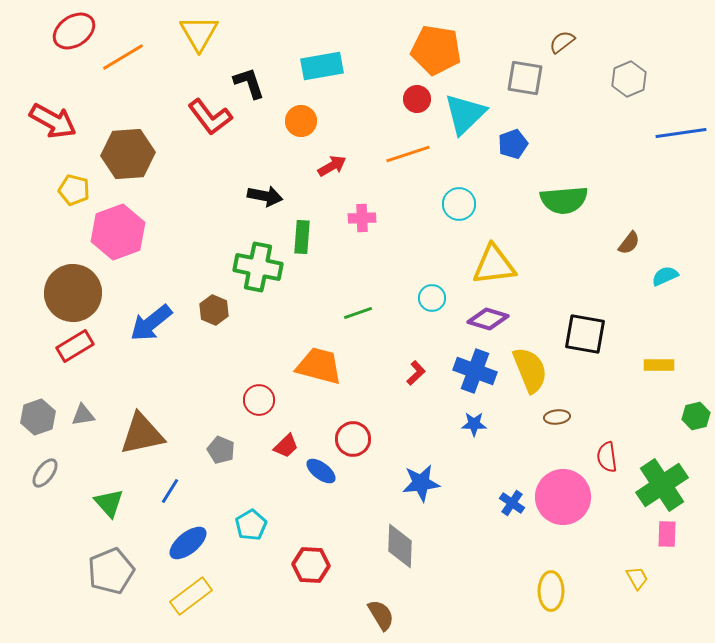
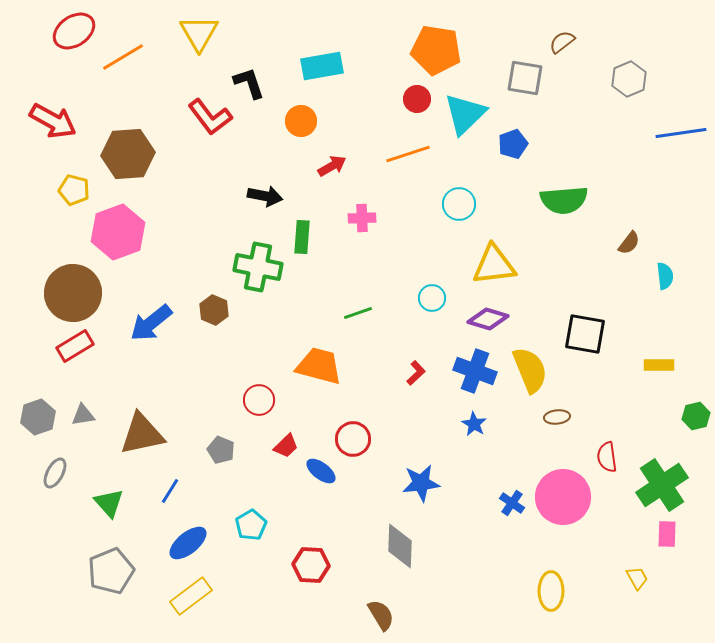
cyan semicircle at (665, 276): rotated 108 degrees clockwise
blue star at (474, 424): rotated 30 degrees clockwise
gray ellipse at (45, 473): moved 10 px right; rotated 8 degrees counterclockwise
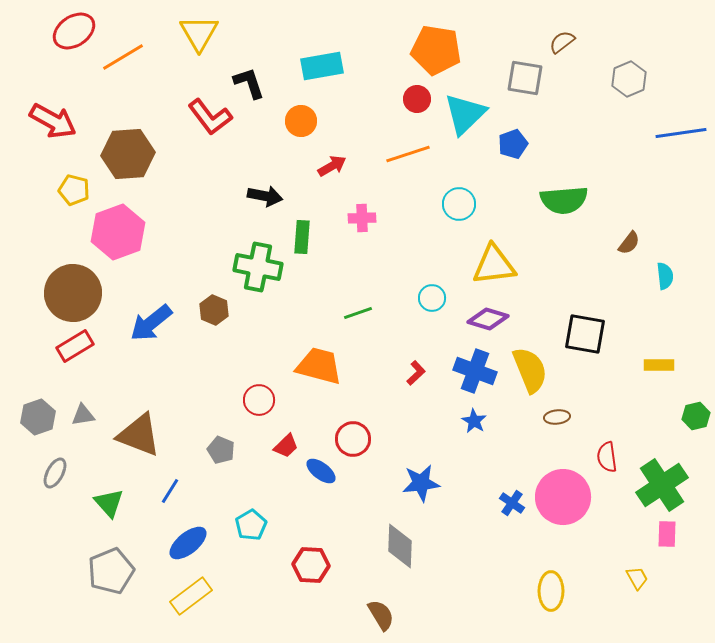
blue star at (474, 424): moved 3 px up
brown triangle at (142, 434): moved 3 px left, 1 px down; rotated 33 degrees clockwise
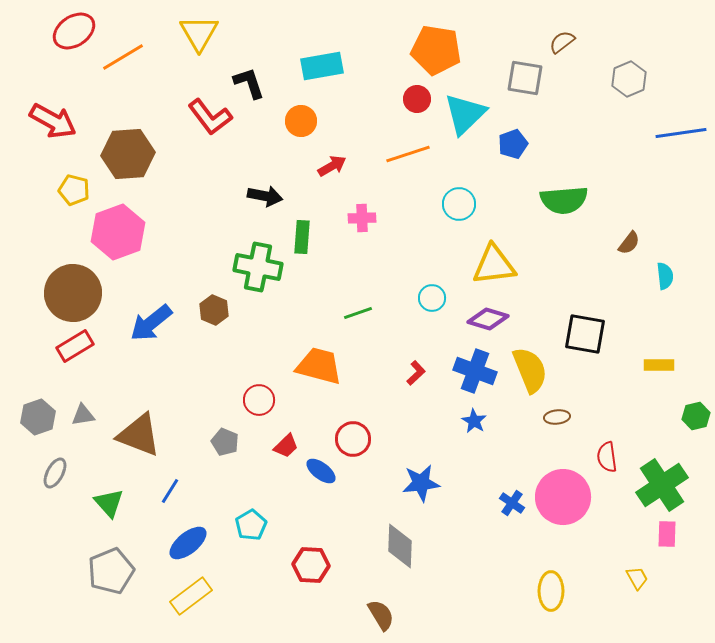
gray pentagon at (221, 450): moved 4 px right, 8 px up
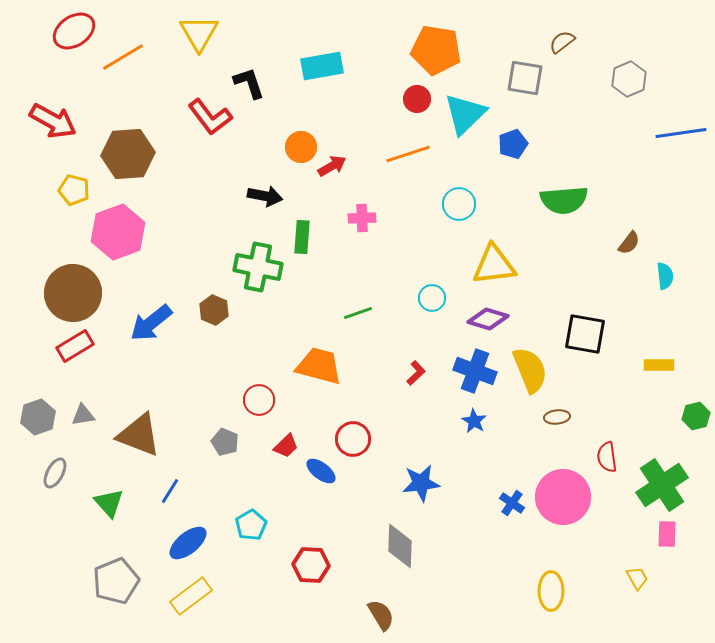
orange circle at (301, 121): moved 26 px down
gray pentagon at (111, 571): moved 5 px right, 10 px down
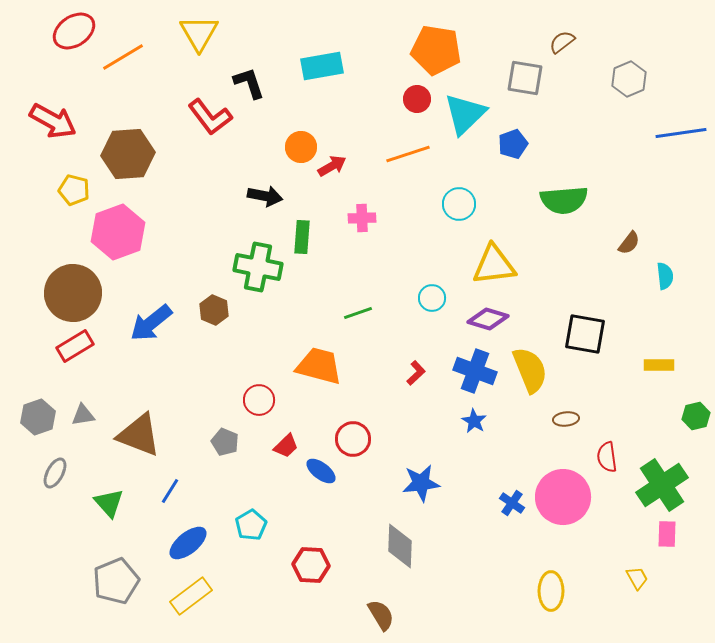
brown ellipse at (557, 417): moved 9 px right, 2 px down
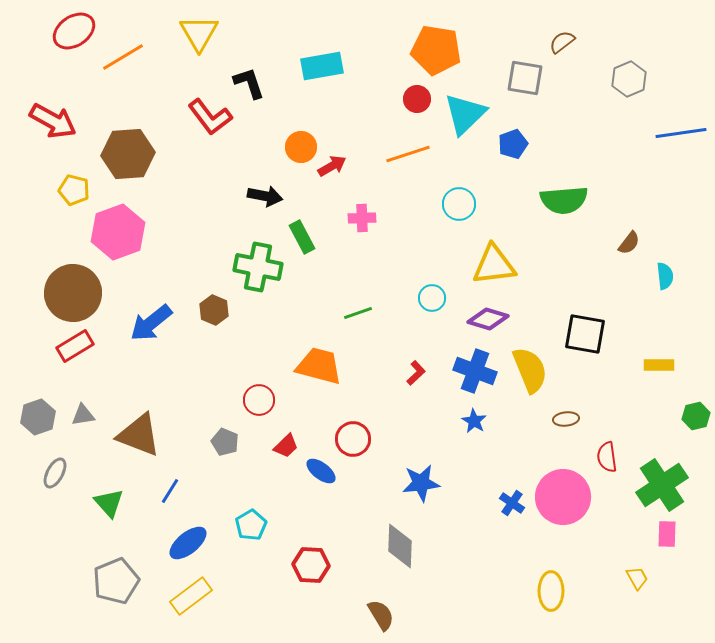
green rectangle at (302, 237): rotated 32 degrees counterclockwise
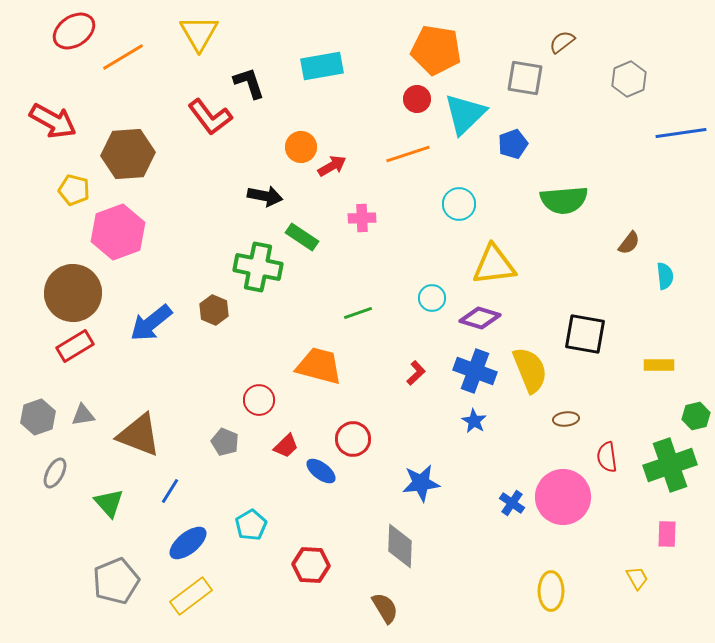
green rectangle at (302, 237): rotated 28 degrees counterclockwise
purple diamond at (488, 319): moved 8 px left, 1 px up
green cross at (662, 485): moved 8 px right, 20 px up; rotated 15 degrees clockwise
brown semicircle at (381, 615): moved 4 px right, 7 px up
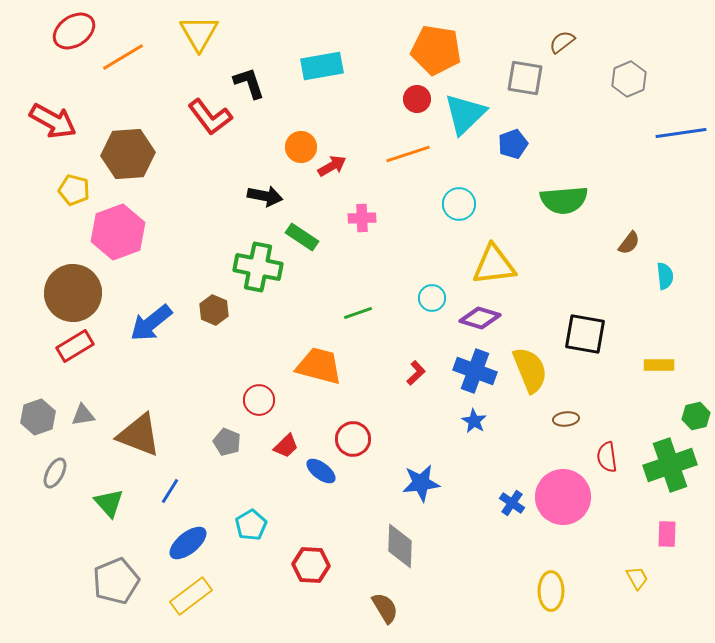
gray pentagon at (225, 442): moved 2 px right
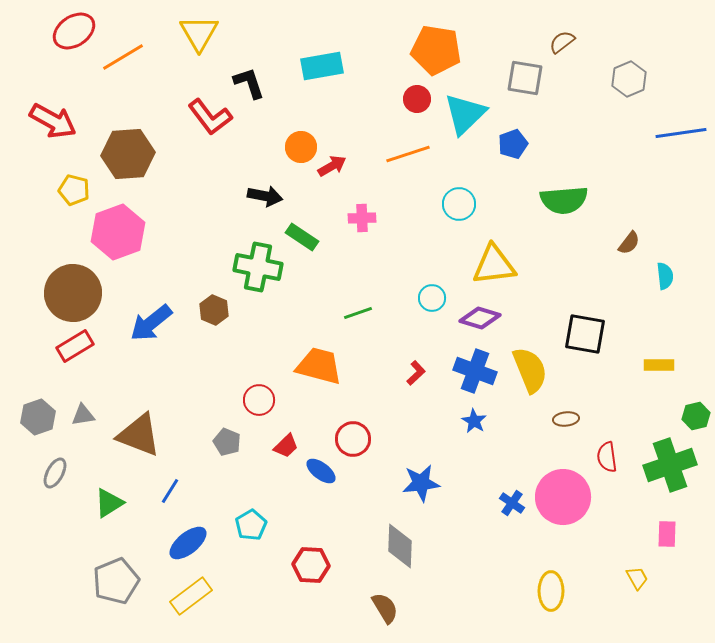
green triangle at (109, 503): rotated 40 degrees clockwise
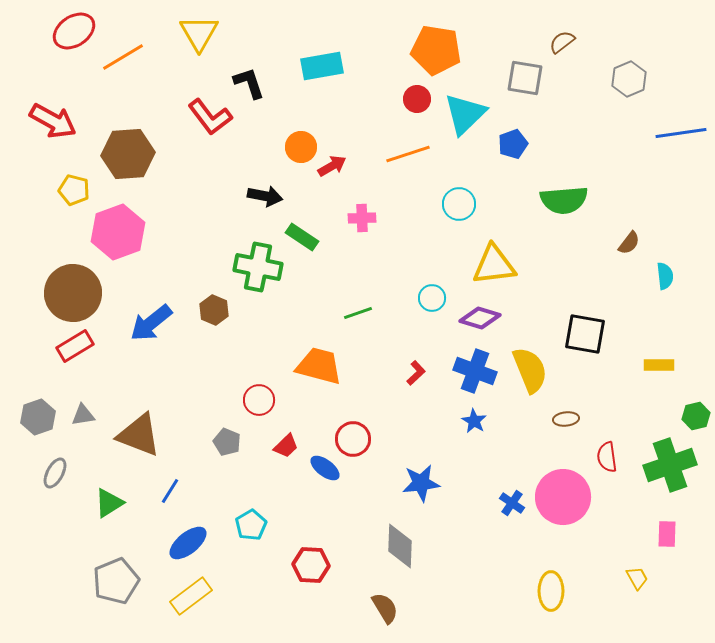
blue ellipse at (321, 471): moved 4 px right, 3 px up
